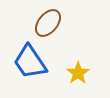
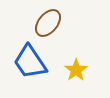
yellow star: moved 2 px left, 3 px up
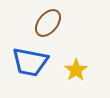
blue trapezoid: rotated 45 degrees counterclockwise
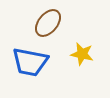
yellow star: moved 6 px right, 16 px up; rotated 25 degrees counterclockwise
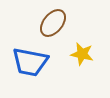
brown ellipse: moved 5 px right
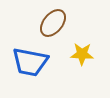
yellow star: rotated 10 degrees counterclockwise
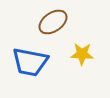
brown ellipse: moved 1 px up; rotated 16 degrees clockwise
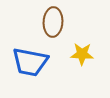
brown ellipse: rotated 52 degrees counterclockwise
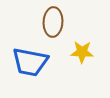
yellow star: moved 2 px up
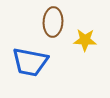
yellow star: moved 3 px right, 12 px up
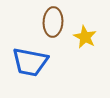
yellow star: moved 3 px up; rotated 25 degrees clockwise
